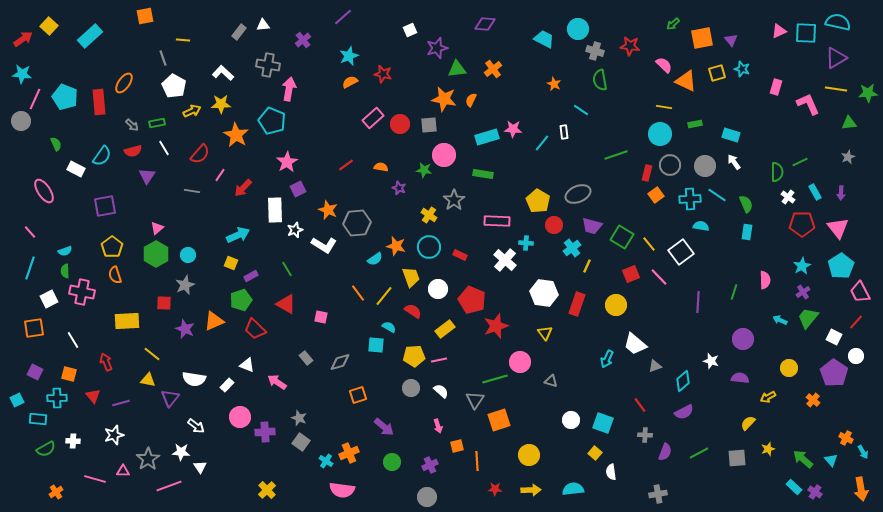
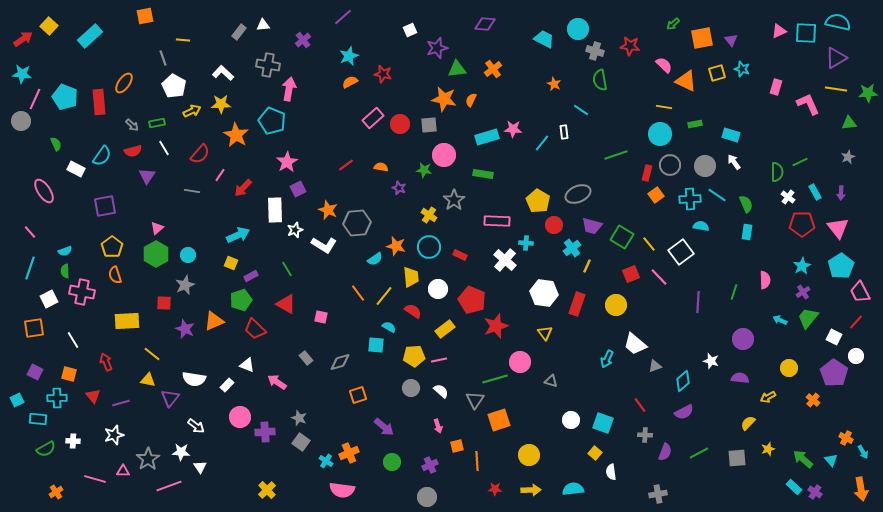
yellow trapezoid at (411, 277): rotated 15 degrees clockwise
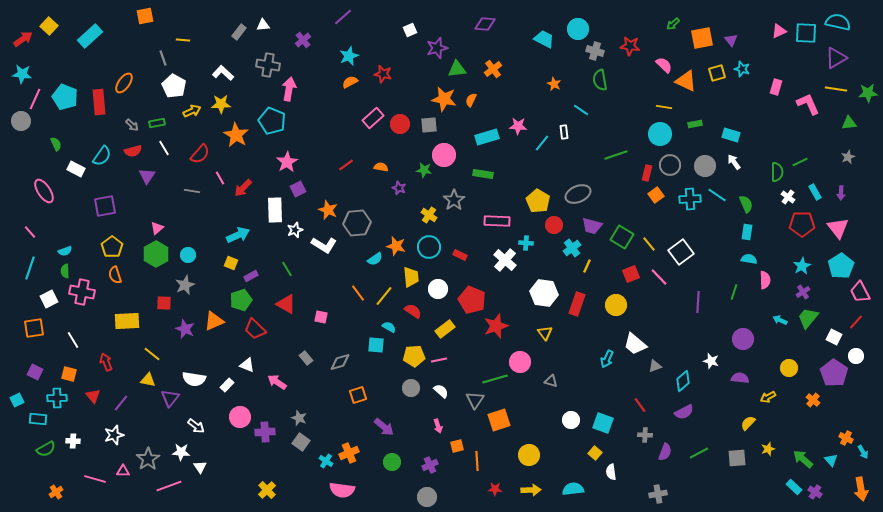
pink star at (513, 129): moved 5 px right, 3 px up
pink line at (220, 175): moved 3 px down; rotated 64 degrees counterclockwise
cyan semicircle at (701, 226): moved 48 px right, 33 px down
purple line at (121, 403): rotated 36 degrees counterclockwise
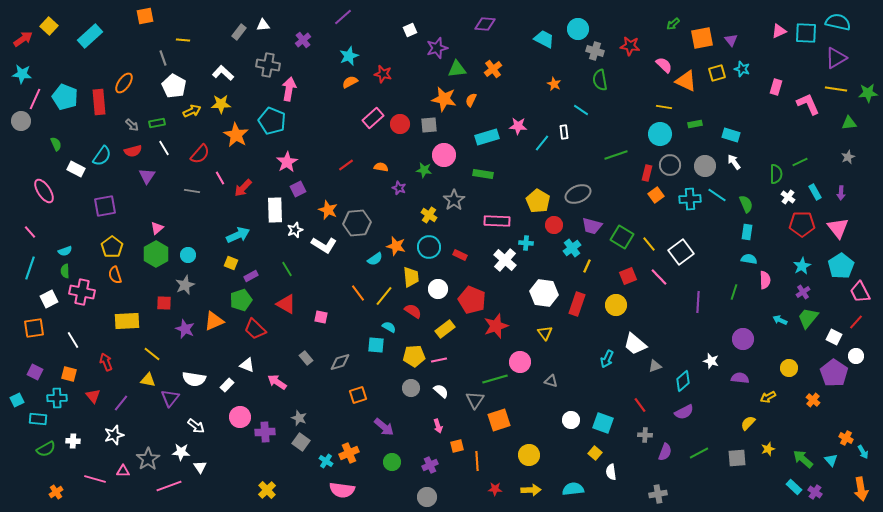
green semicircle at (777, 172): moved 1 px left, 2 px down
red square at (631, 274): moved 3 px left, 2 px down
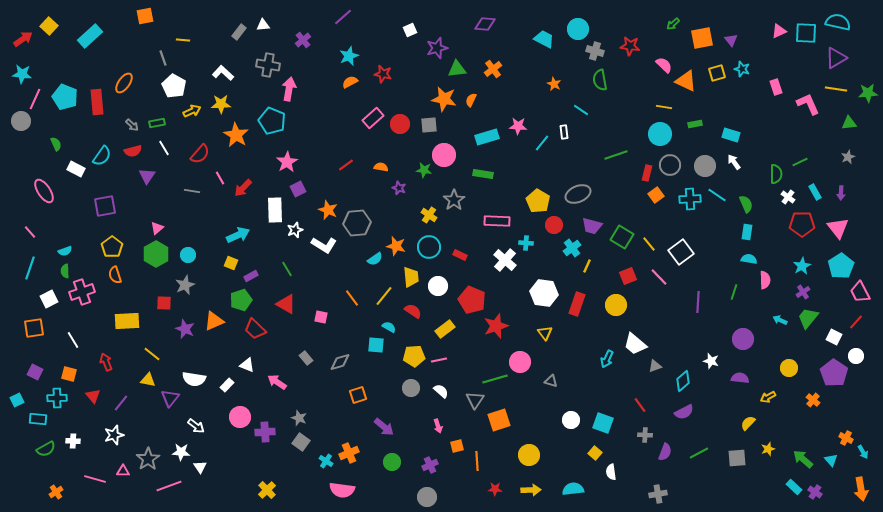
pink rectangle at (776, 87): rotated 35 degrees counterclockwise
red rectangle at (99, 102): moved 2 px left
white circle at (438, 289): moved 3 px up
pink cross at (82, 292): rotated 30 degrees counterclockwise
orange line at (358, 293): moved 6 px left, 5 px down
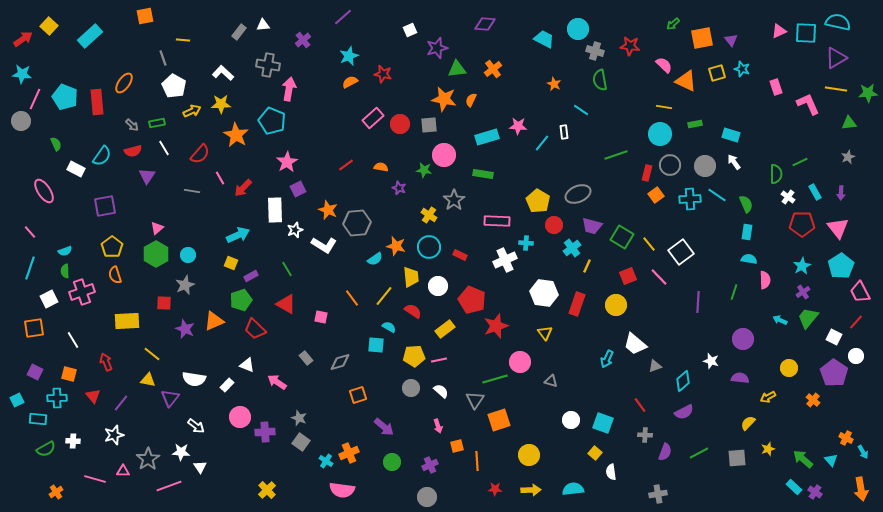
white cross at (505, 260): rotated 25 degrees clockwise
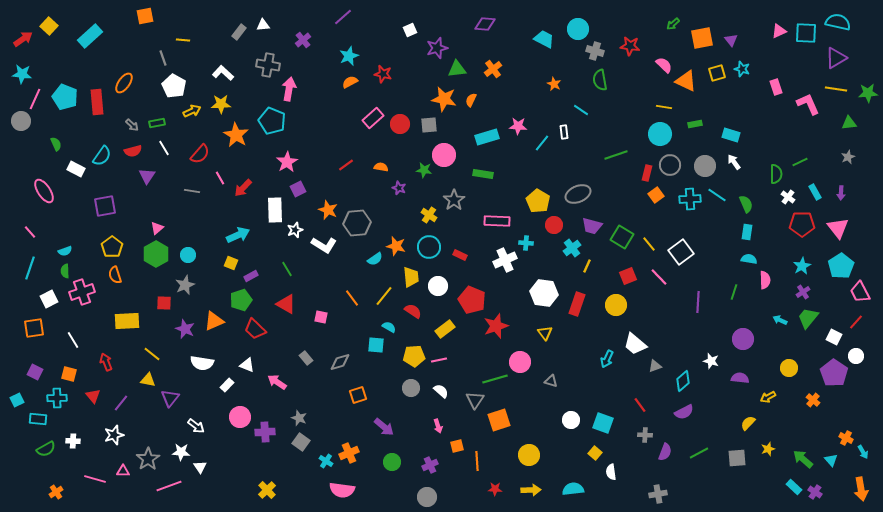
white semicircle at (194, 379): moved 8 px right, 16 px up
